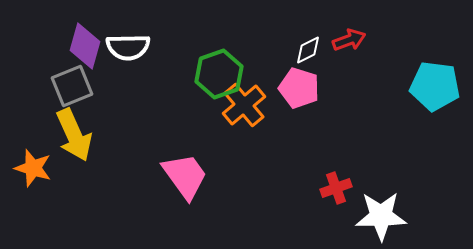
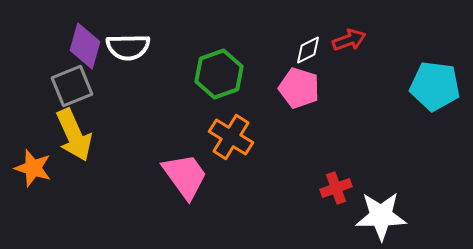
orange cross: moved 13 px left, 32 px down; rotated 18 degrees counterclockwise
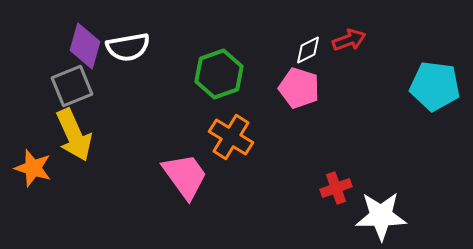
white semicircle: rotated 9 degrees counterclockwise
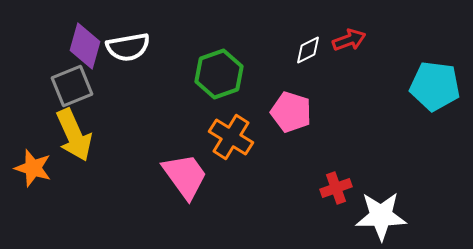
pink pentagon: moved 8 px left, 24 px down
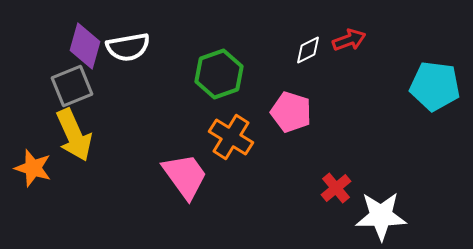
red cross: rotated 20 degrees counterclockwise
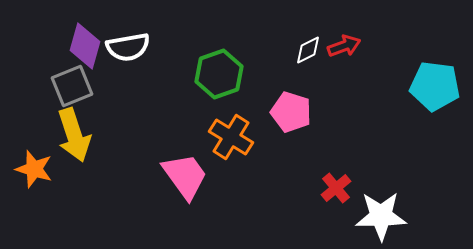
red arrow: moved 5 px left, 6 px down
yellow arrow: rotated 6 degrees clockwise
orange star: moved 1 px right, 1 px down
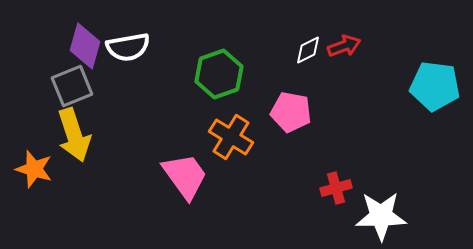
pink pentagon: rotated 6 degrees counterclockwise
red cross: rotated 24 degrees clockwise
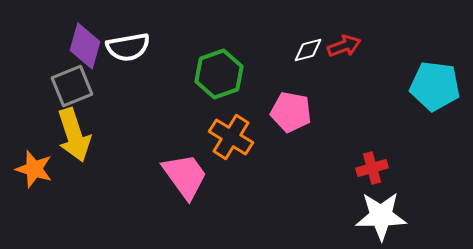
white diamond: rotated 12 degrees clockwise
red cross: moved 36 px right, 20 px up
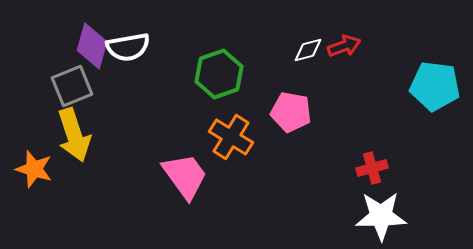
purple diamond: moved 7 px right
